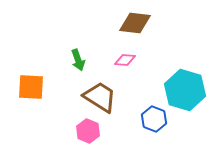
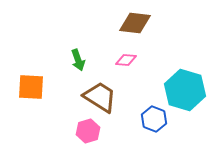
pink diamond: moved 1 px right
pink hexagon: rotated 20 degrees clockwise
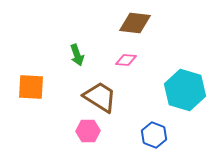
green arrow: moved 1 px left, 5 px up
blue hexagon: moved 16 px down
pink hexagon: rotated 15 degrees clockwise
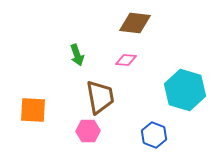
orange square: moved 2 px right, 23 px down
brown trapezoid: rotated 48 degrees clockwise
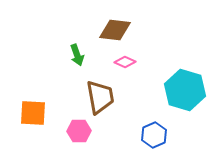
brown diamond: moved 20 px left, 7 px down
pink diamond: moved 1 px left, 2 px down; rotated 20 degrees clockwise
orange square: moved 3 px down
pink hexagon: moved 9 px left
blue hexagon: rotated 15 degrees clockwise
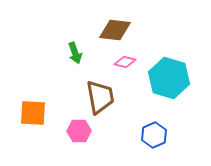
green arrow: moved 2 px left, 2 px up
pink diamond: rotated 10 degrees counterclockwise
cyan hexagon: moved 16 px left, 12 px up
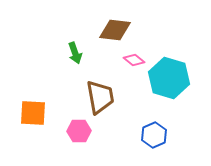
pink diamond: moved 9 px right, 2 px up; rotated 25 degrees clockwise
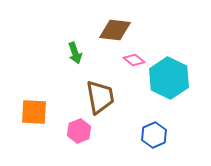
cyan hexagon: rotated 9 degrees clockwise
orange square: moved 1 px right, 1 px up
pink hexagon: rotated 20 degrees counterclockwise
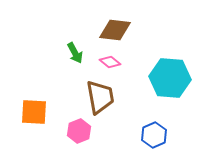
green arrow: rotated 10 degrees counterclockwise
pink diamond: moved 24 px left, 2 px down
cyan hexagon: moved 1 px right; rotated 21 degrees counterclockwise
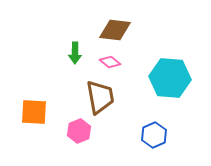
green arrow: rotated 30 degrees clockwise
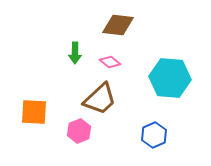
brown diamond: moved 3 px right, 5 px up
brown trapezoid: moved 2 px down; rotated 57 degrees clockwise
